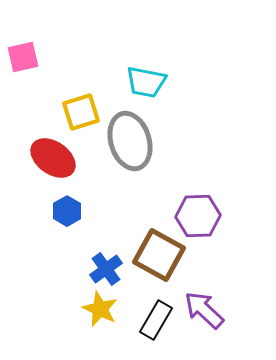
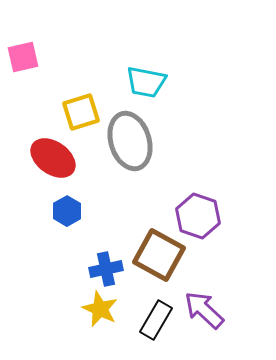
purple hexagon: rotated 21 degrees clockwise
blue cross: rotated 24 degrees clockwise
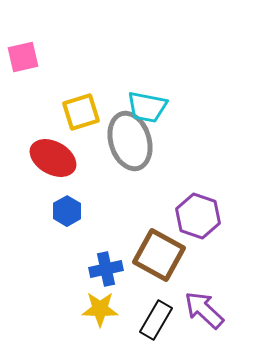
cyan trapezoid: moved 1 px right, 25 px down
red ellipse: rotated 6 degrees counterclockwise
yellow star: rotated 24 degrees counterclockwise
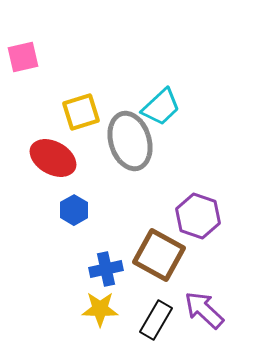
cyan trapezoid: moved 14 px right; rotated 54 degrees counterclockwise
blue hexagon: moved 7 px right, 1 px up
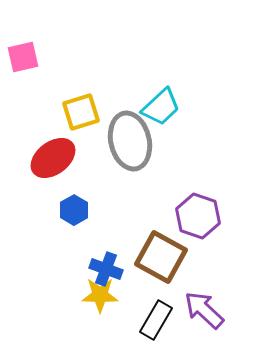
gray ellipse: rotated 4 degrees clockwise
red ellipse: rotated 66 degrees counterclockwise
brown square: moved 2 px right, 2 px down
blue cross: rotated 32 degrees clockwise
yellow star: moved 14 px up
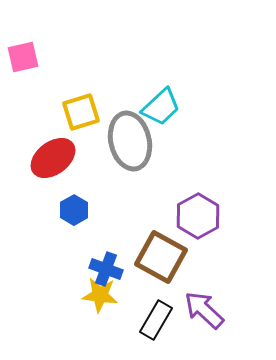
purple hexagon: rotated 12 degrees clockwise
yellow star: rotated 6 degrees clockwise
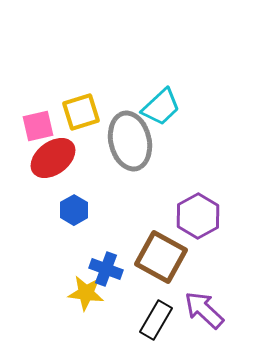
pink square: moved 15 px right, 69 px down
yellow star: moved 14 px left, 2 px up
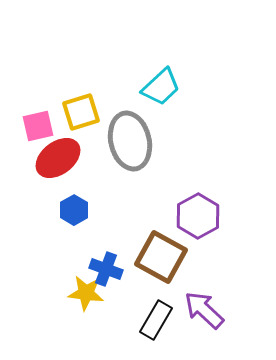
cyan trapezoid: moved 20 px up
red ellipse: moved 5 px right
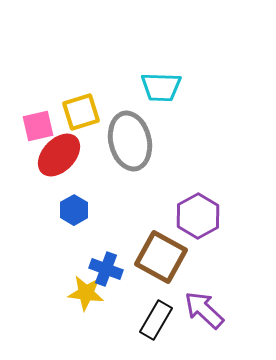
cyan trapezoid: rotated 45 degrees clockwise
red ellipse: moved 1 px right, 3 px up; rotated 9 degrees counterclockwise
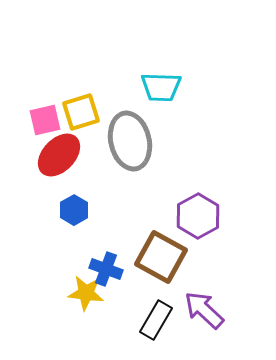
pink square: moved 7 px right, 6 px up
